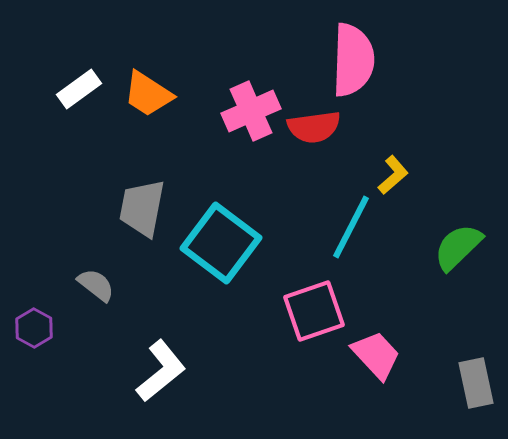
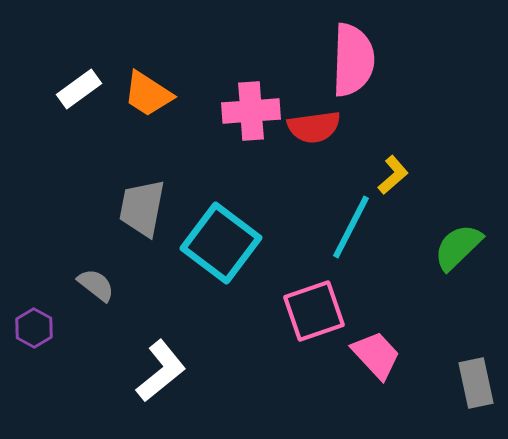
pink cross: rotated 20 degrees clockwise
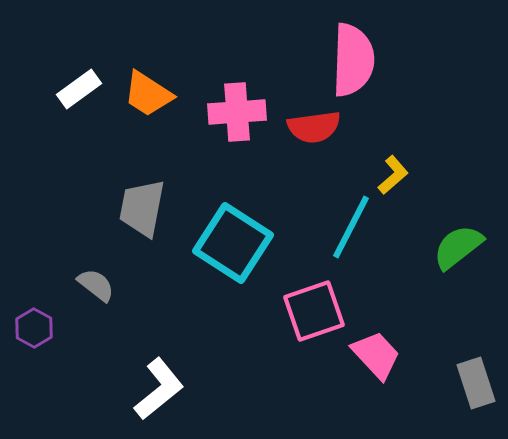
pink cross: moved 14 px left, 1 px down
cyan square: moved 12 px right; rotated 4 degrees counterclockwise
green semicircle: rotated 6 degrees clockwise
white L-shape: moved 2 px left, 18 px down
gray rectangle: rotated 6 degrees counterclockwise
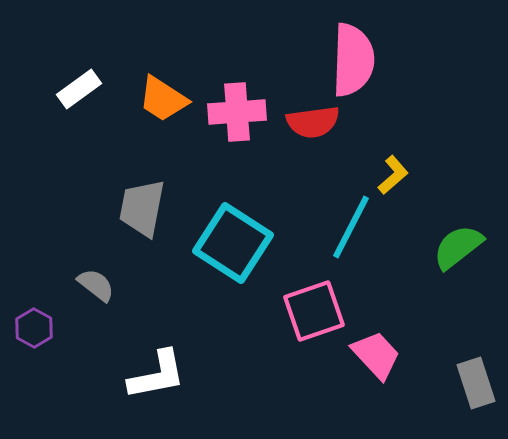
orange trapezoid: moved 15 px right, 5 px down
red semicircle: moved 1 px left, 5 px up
white L-shape: moved 2 px left, 14 px up; rotated 28 degrees clockwise
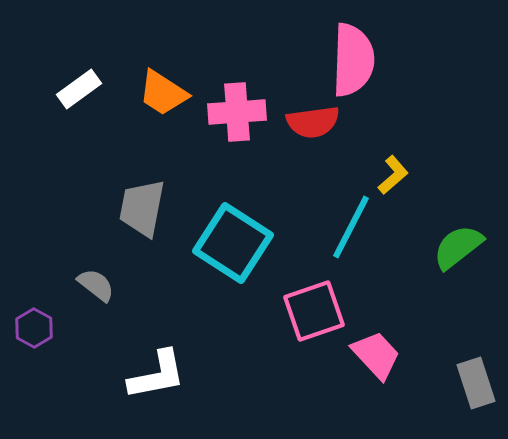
orange trapezoid: moved 6 px up
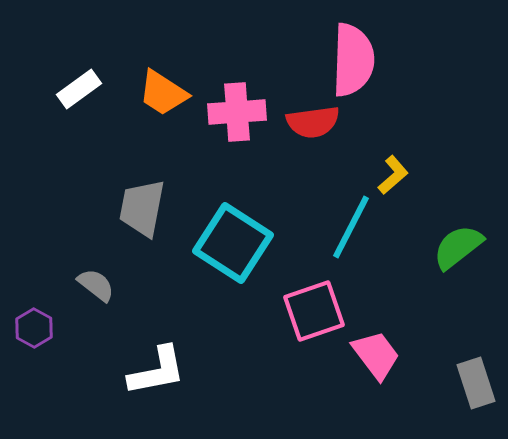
pink trapezoid: rotated 6 degrees clockwise
white L-shape: moved 4 px up
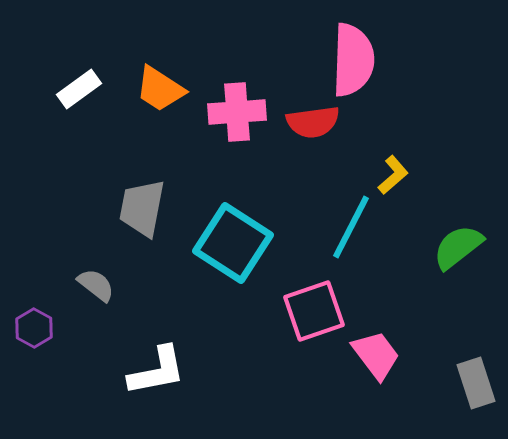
orange trapezoid: moved 3 px left, 4 px up
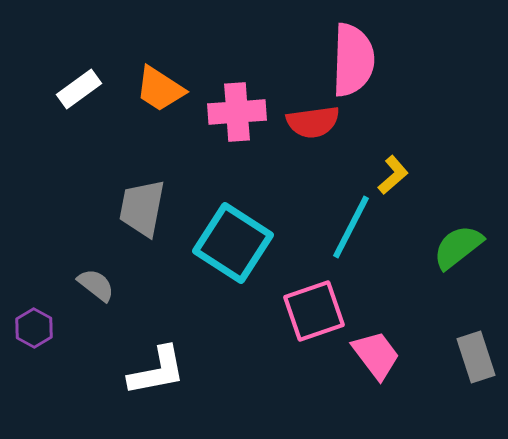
gray rectangle: moved 26 px up
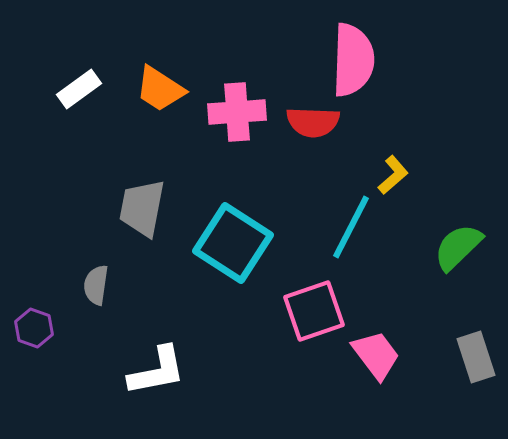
red semicircle: rotated 10 degrees clockwise
green semicircle: rotated 6 degrees counterclockwise
gray semicircle: rotated 120 degrees counterclockwise
purple hexagon: rotated 9 degrees counterclockwise
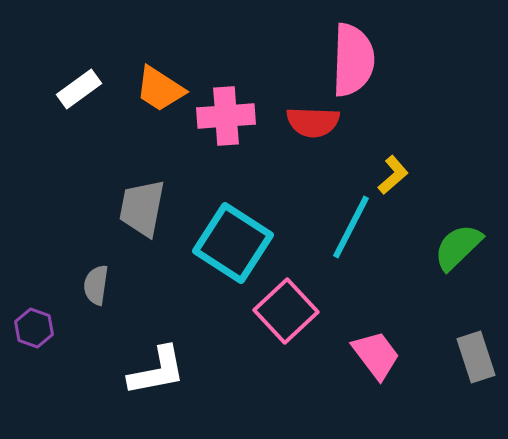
pink cross: moved 11 px left, 4 px down
pink square: moved 28 px left; rotated 24 degrees counterclockwise
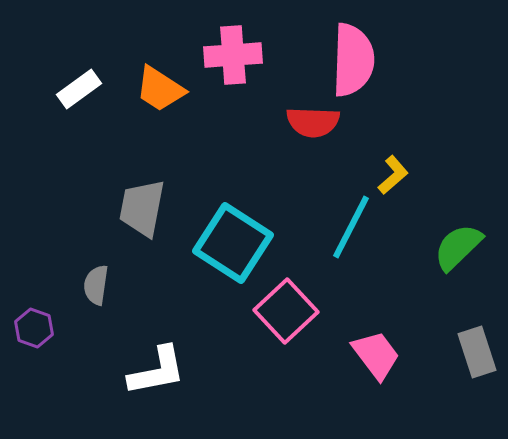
pink cross: moved 7 px right, 61 px up
gray rectangle: moved 1 px right, 5 px up
